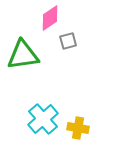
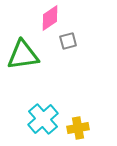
yellow cross: rotated 20 degrees counterclockwise
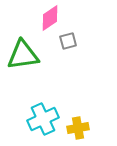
cyan cross: rotated 16 degrees clockwise
